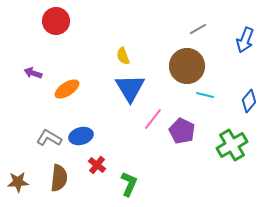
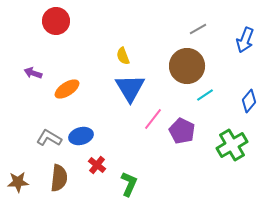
cyan line: rotated 48 degrees counterclockwise
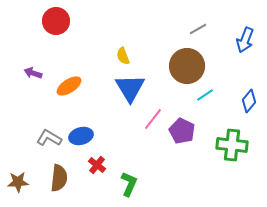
orange ellipse: moved 2 px right, 3 px up
green cross: rotated 36 degrees clockwise
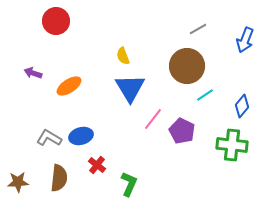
blue diamond: moved 7 px left, 5 px down
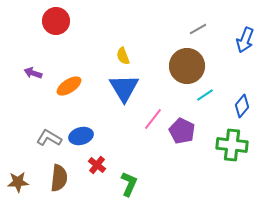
blue triangle: moved 6 px left
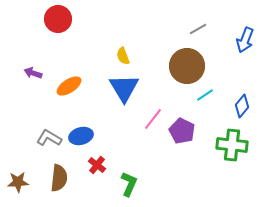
red circle: moved 2 px right, 2 px up
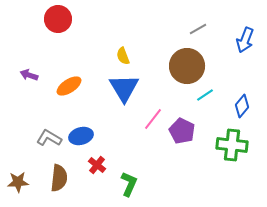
purple arrow: moved 4 px left, 2 px down
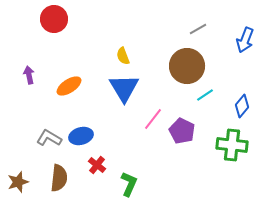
red circle: moved 4 px left
purple arrow: rotated 60 degrees clockwise
brown star: rotated 15 degrees counterclockwise
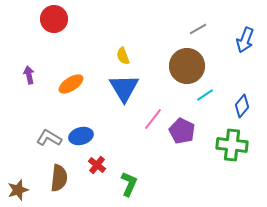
orange ellipse: moved 2 px right, 2 px up
brown star: moved 8 px down
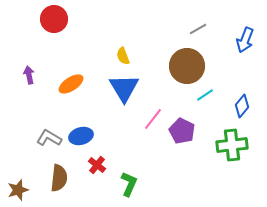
green cross: rotated 12 degrees counterclockwise
